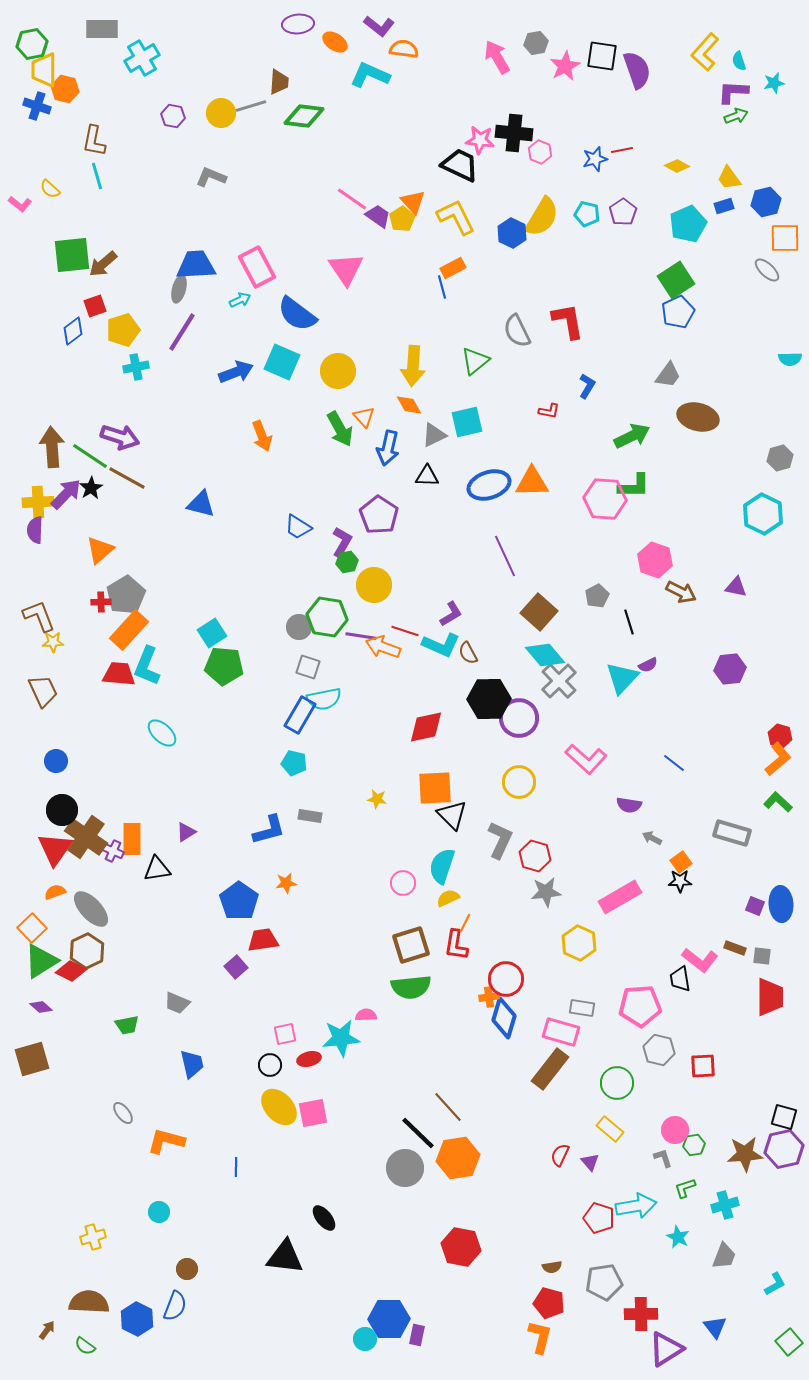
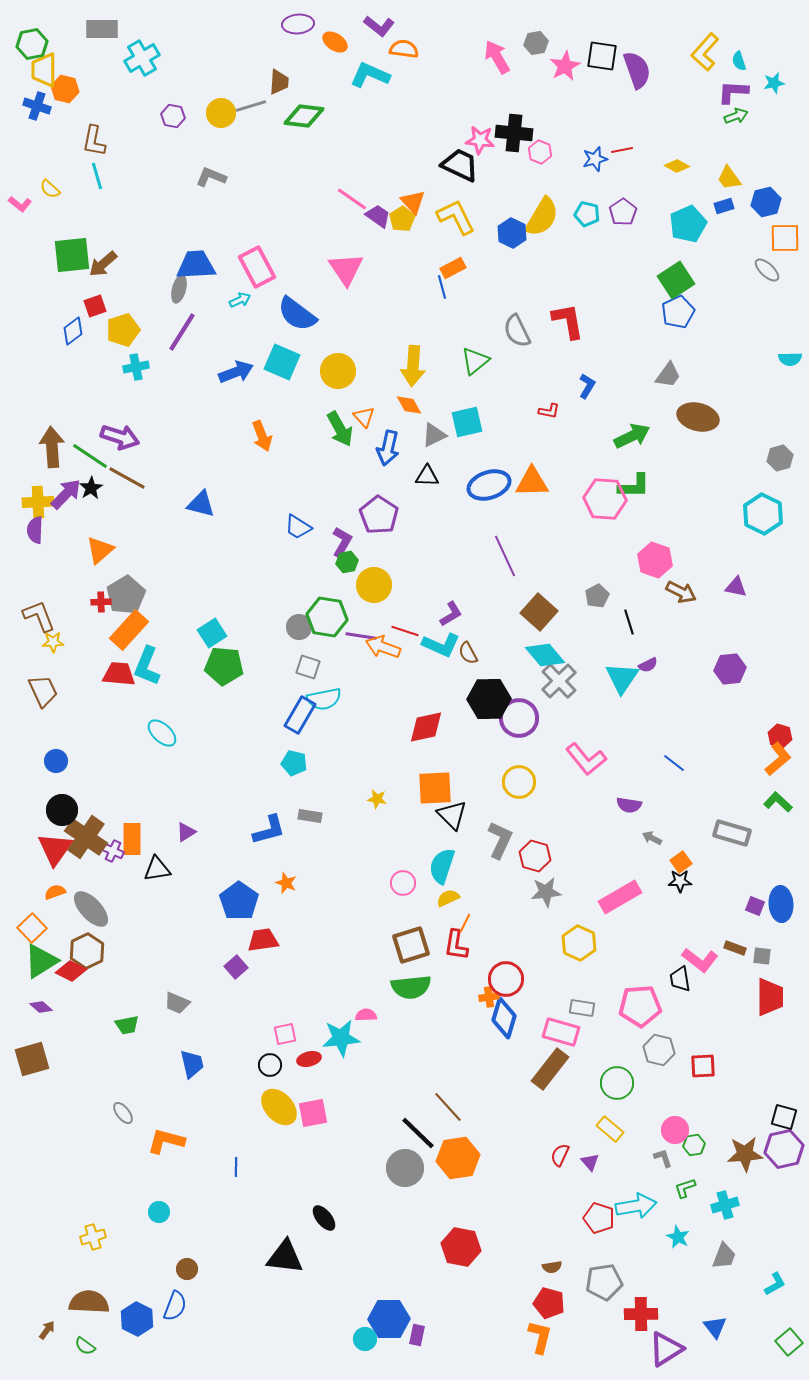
cyan triangle at (622, 678): rotated 9 degrees counterclockwise
pink L-shape at (586, 759): rotated 9 degrees clockwise
orange star at (286, 883): rotated 30 degrees clockwise
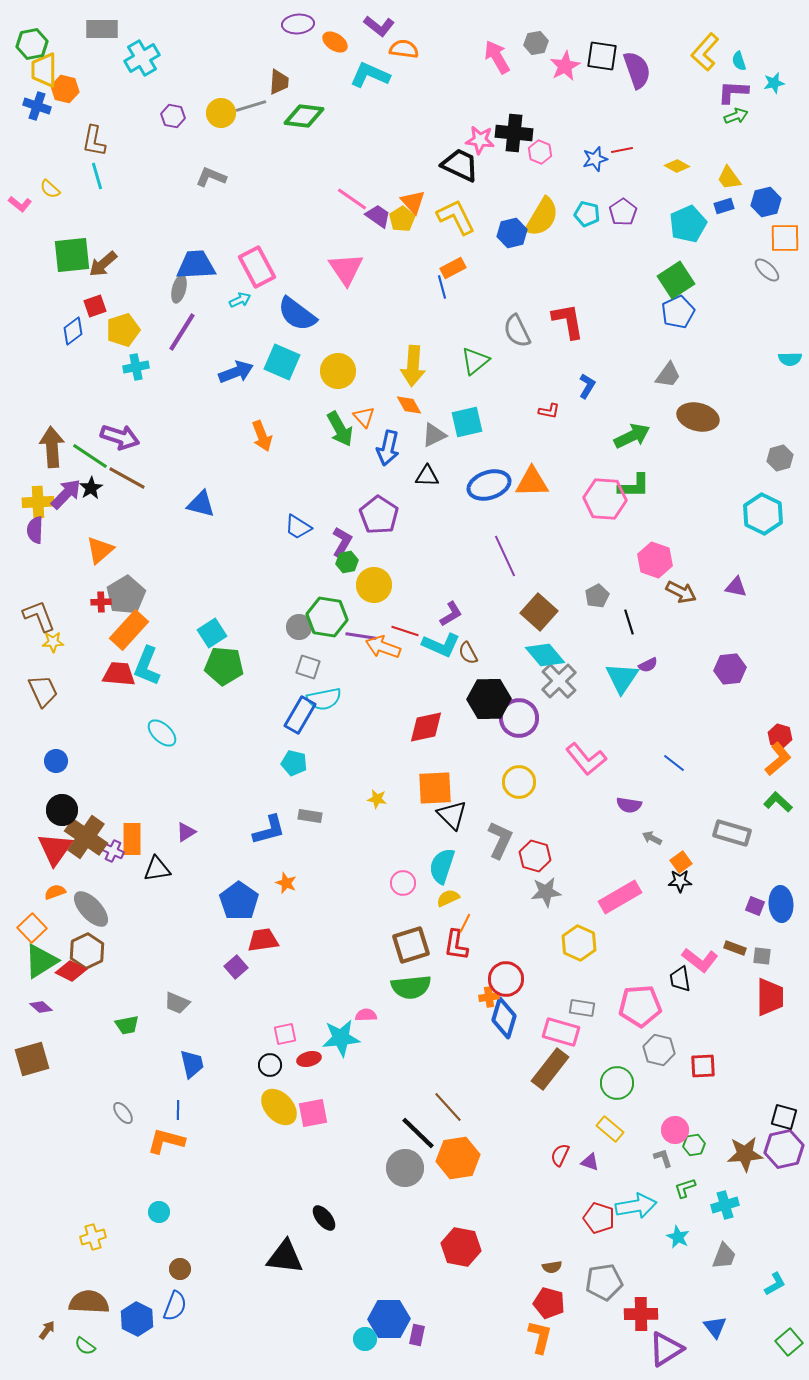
blue hexagon at (512, 233): rotated 20 degrees clockwise
purple triangle at (590, 1162): rotated 30 degrees counterclockwise
blue line at (236, 1167): moved 58 px left, 57 px up
brown circle at (187, 1269): moved 7 px left
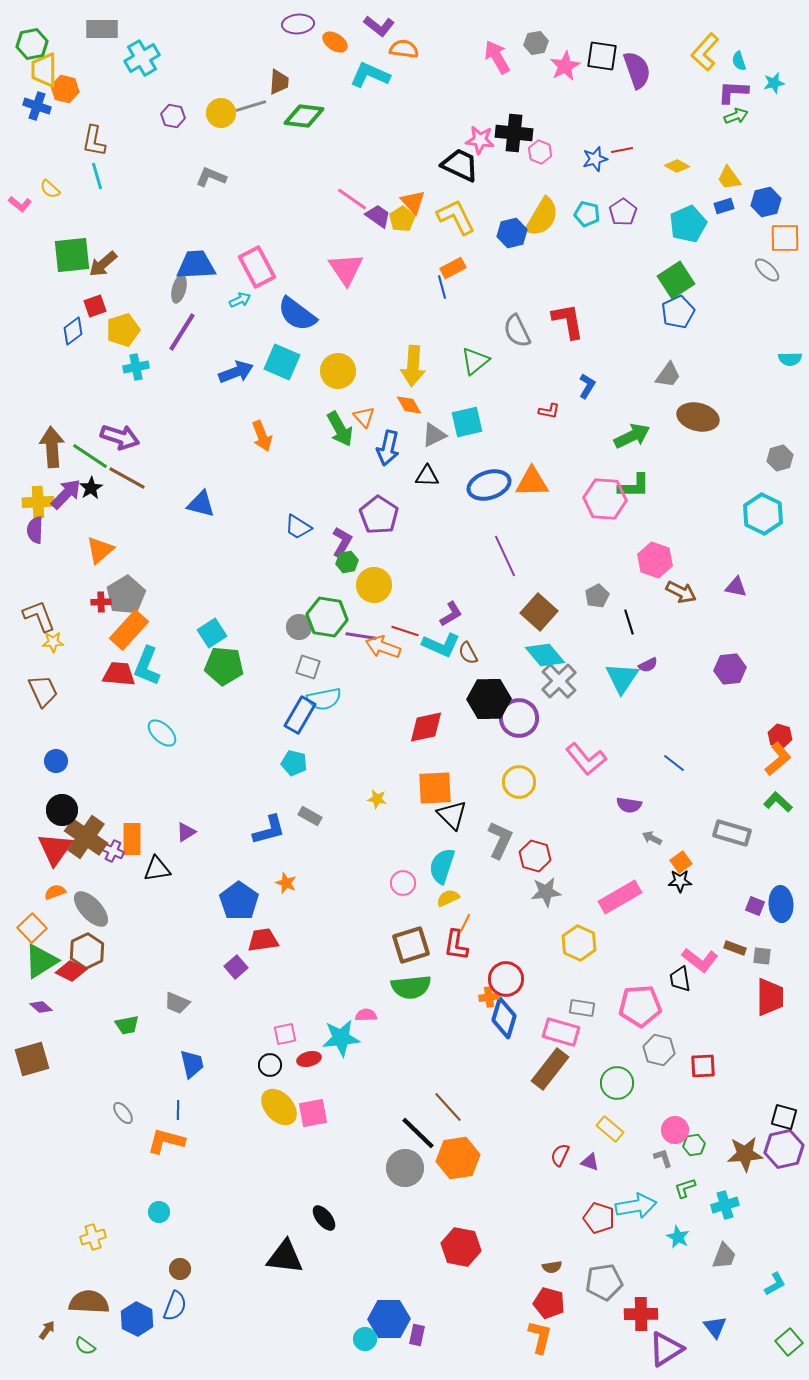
gray rectangle at (310, 816): rotated 20 degrees clockwise
